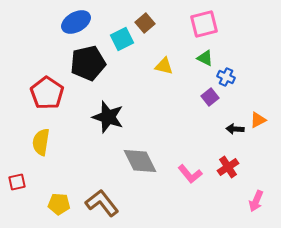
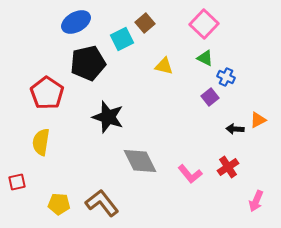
pink square: rotated 32 degrees counterclockwise
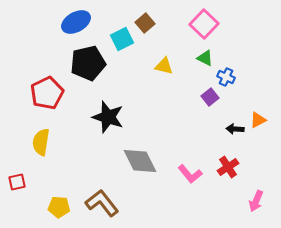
red pentagon: rotated 12 degrees clockwise
yellow pentagon: moved 3 px down
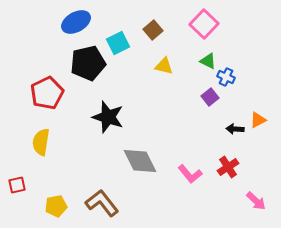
brown square: moved 8 px right, 7 px down
cyan square: moved 4 px left, 4 px down
green triangle: moved 3 px right, 3 px down
red square: moved 3 px down
pink arrow: rotated 70 degrees counterclockwise
yellow pentagon: moved 3 px left, 1 px up; rotated 15 degrees counterclockwise
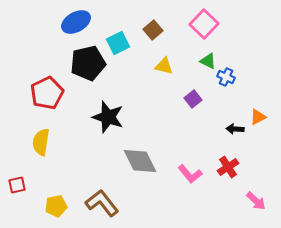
purple square: moved 17 px left, 2 px down
orange triangle: moved 3 px up
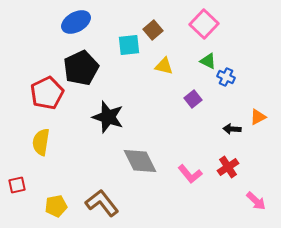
cyan square: moved 11 px right, 2 px down; rotated 20 degrees clockwise
black pentagon: moved 7 px left, 5 px down; rotated 12 degrees counterclockwise
black arrow: moved 3 px left
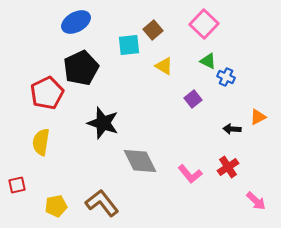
yellow triangle: rotated 18 degrees clockwise
black star: moved 5 px left, 6 px down
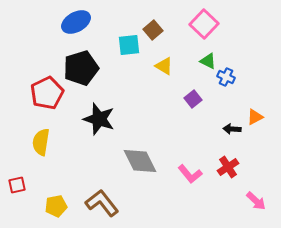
black pentagon: rotated 8 degrees clockwise
orange triangle: moved 3 px left
black star: moved 4 px left, 4 px up
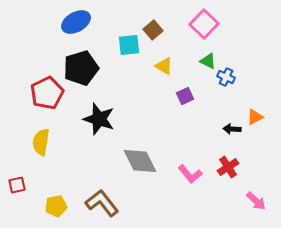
purple square: moved 8 px left, 3 px up; rotated 12 degrees clockwise
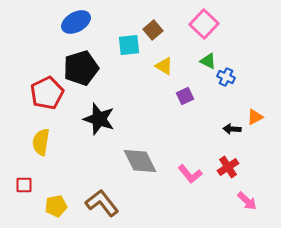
red square: moved 7 px right; rotated 12 degrees clockwise
pink arrow: moved 9 px left
